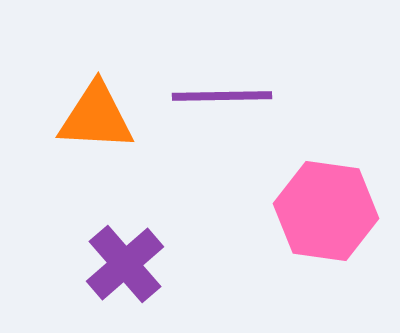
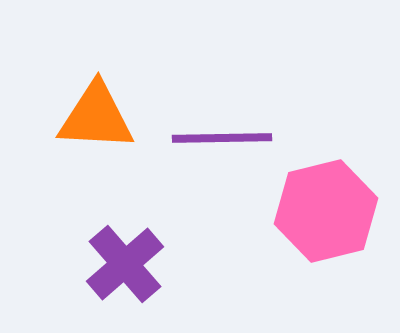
purple line: moved 42 px down
pink hexagon: rotated 22 degrees counterclockwise
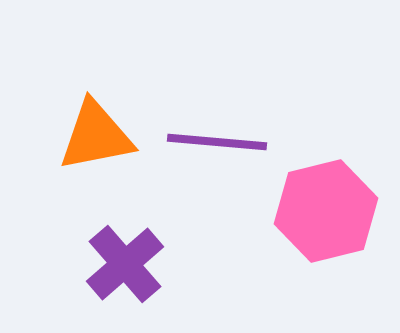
orange triangle: moved 19 px down; rotated 14 degrees counterclockwise
purple line: moved 5 px left, 4 px down; rotated 6 degrees clockwise
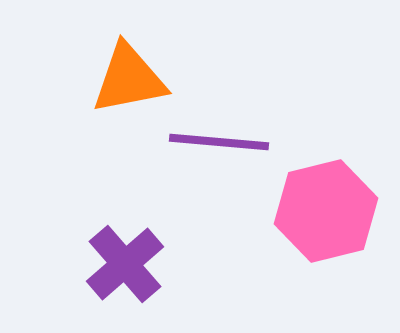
orange triangle: moved 33 px right, 57 px up
purple line: moved 2 px right
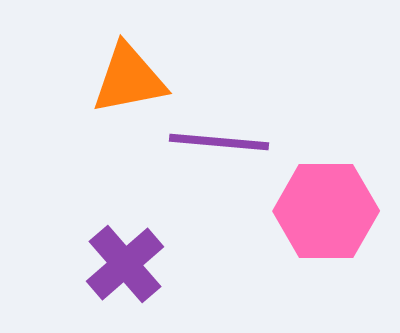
pink hexagon: rotated 14 degrees clockwise
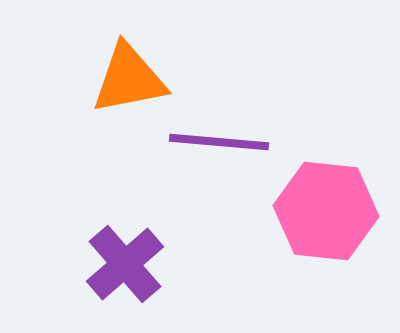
pink hexagon: rotated 6 degrees clockwise
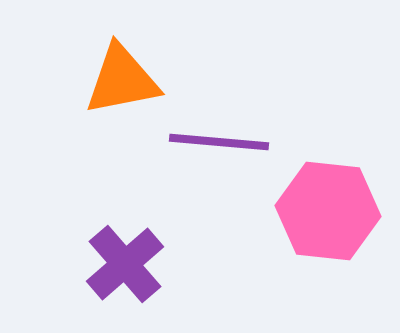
orange triangle: moved 7 px left, 1 px down
pink hexagon: moved 2 px right
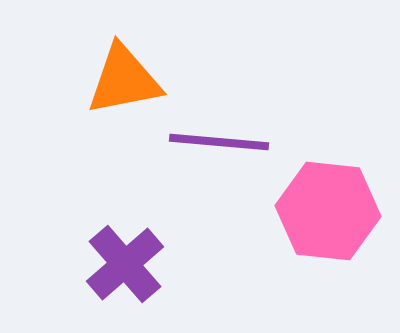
orange triangle: moved 2 px right
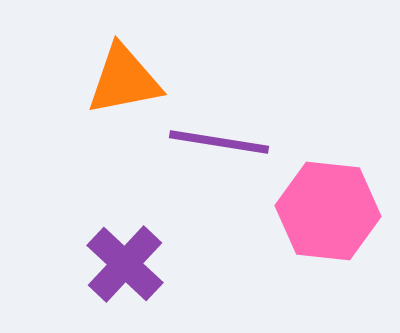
purple line: rotated 4 degrees clockwise
purple cross: rotated 6 degrees counterclockwise
